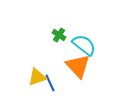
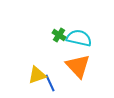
cyan semicircle: moved 5 px left, 7 px up; rotated 25 degrees counterclockwise
yellow triangle: moved 2 px up
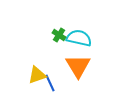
orange triangle: rotated 12 degrees clockwise
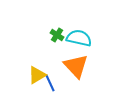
green cross: moved 2 px left
orange triangle: moved 2 px left; rotated 12 degrees counterclockwise
yellow triangle: rotated 12 degrees counterclockwise
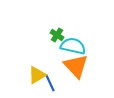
cyan semicircle: moved 6 px left, 8 px down
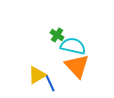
orange triangle: moved 1 px right
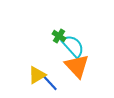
green cross: moved 2 px right, 1 px down
cyan semicircle: rotated 35 degrees clockwise
blue line: rotated 18 degrees counterclockwise
